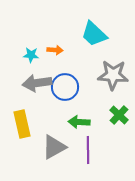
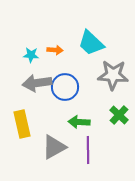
cyan trapezoid: moved 3 px left, 9 px down
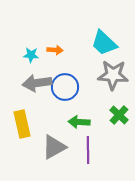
cyan trapezoid: moved 13 px right
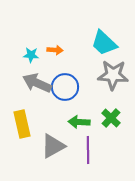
gray arrow: rotated 32 degrees clockwise
green cross: moved 8 px left, 3 px down
gray triangle: moved 1 px left, 1 px up
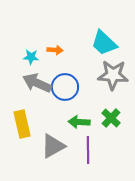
cyan star: moved 2 px down
